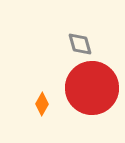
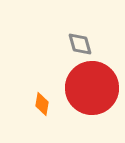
orange diamond: rotated 20 degrees counterclockwise
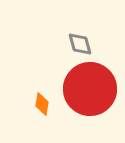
red circle: moved 2 px left, 1 px down
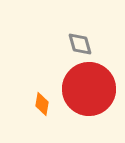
red circle: moved 1 px left
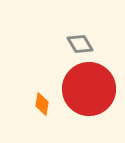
gray diamond: rotated 16 degrees counterclockwise
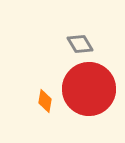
orange diamond: moved 3 px right, 3 px up
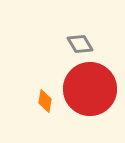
red circle: moved 1 px right
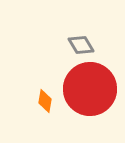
gray diamond: moved 1 px right, 1 px down
